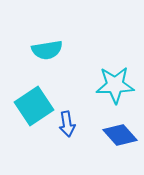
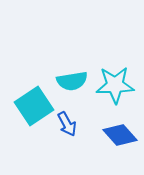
cyan semicircle: moved 25 px right, 31 px down
blue arrow: rotated 20 degrees counterclockwise
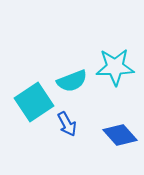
cyan semicircle: rotated 12 degrees counterclockwise
cyan star: moved 18 px up
cyan square: moved 4 px up
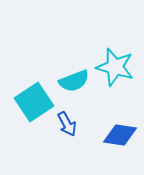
cyan star: rotated 18 degrees clockwise
cyan semicircle: moved 2 px right
blue diamond: rotated 40 degrees counterclockwise
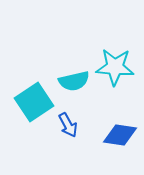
cyan star: rotated 12 degrees counterclockwise
cyan semicircle: rotated 8 degrees clockwise
blue arrow: moved 1 px right, 1 px down
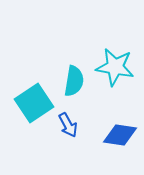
cyan star: rotated 6 degrees clockwise
cyan semicircle: rotated 68 degrees counterclockwise
cyan square: moved 1 px down
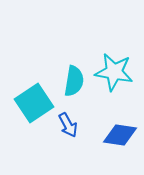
cyan star: moved 1 px left, 5 px down
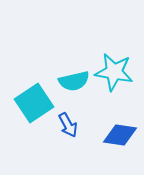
cyan semicircle: rotated 68 degrees clockwise
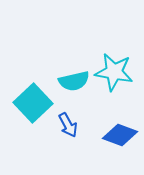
cyan square: moved 1 px left; rotated 9 degrees counterclockwise
blue diamond: rotated 12 degrees clockwise
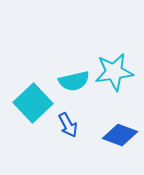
cyan star: rotated 18 degrees counterclockwise
